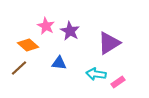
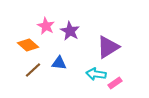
purple triangle: moved 1 px left, 4 px down
brown line: moved 14 px right, 2 px down
pink rectangle: moved 3 px left, 1 px down
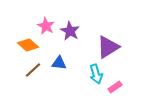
cyan arrow: rotated 114 degrees counterclockwise
pink rectangle: moved 4 px down
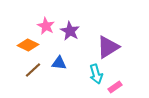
orange diamond: rotated 15 degrees counterclockwise
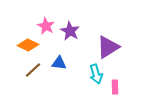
pink rectangle: rotated 56 degrees counterclockwise
